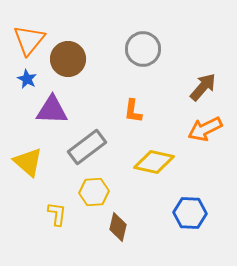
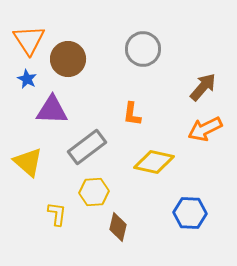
orange triangle: rotated 12 degrees counterclockwise
orange L-shape: moved 1 px left, 3 px down
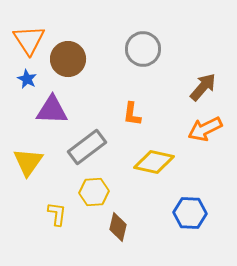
yellow triangle: rotated 24 degrees clockwise
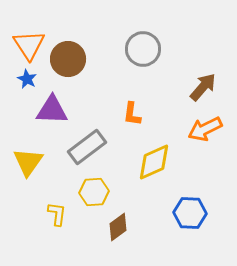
orange triangle: moved 5 px down
yellow diamond: rotated 36 degrees counterclockwise
brown diamond: rotated 40 degrees clockwise
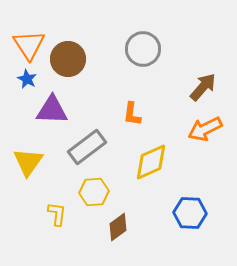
yellow diamond: moved 3 px left
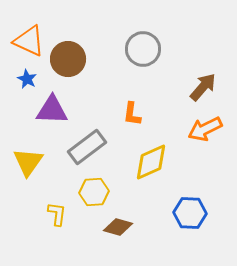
orange triangle: moved 4 px up; rotated 32 degrees counterclockwise
brown diamond: rotated 52 degrees clockwise
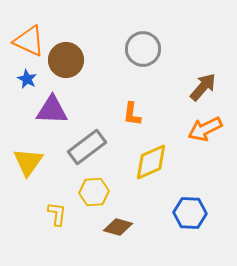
brown circle: moved 2 px left, 1 px down
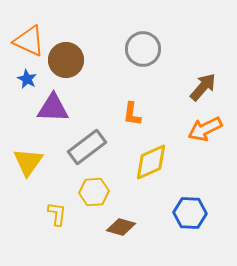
purple triangle: moved 1 px right, 2 px up
brown diamond: moved 3 px right
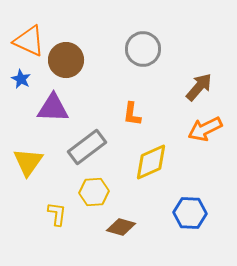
blue star: moved 6 px left
brown arrow: moved 4 px left
